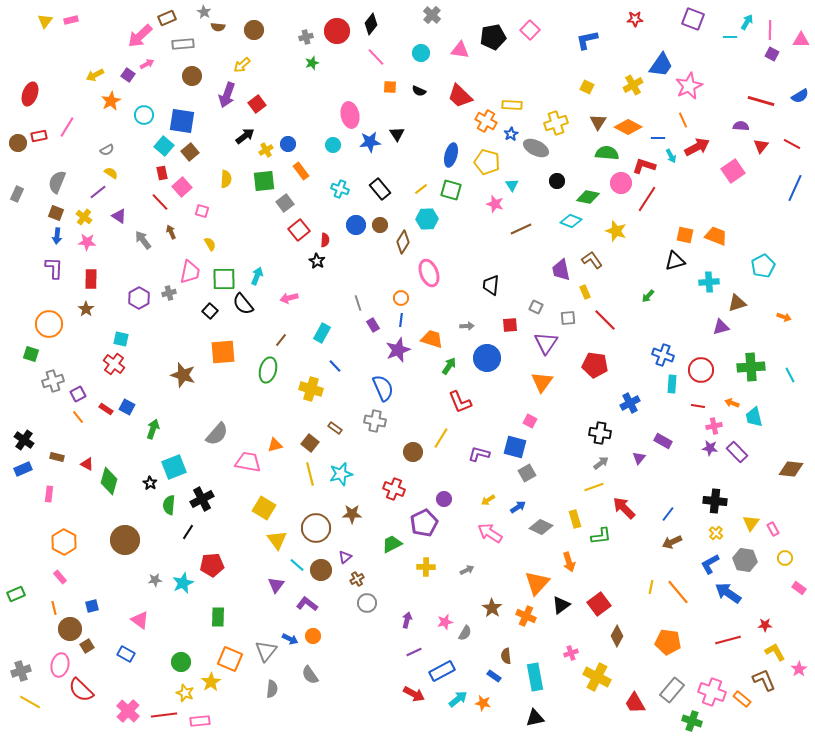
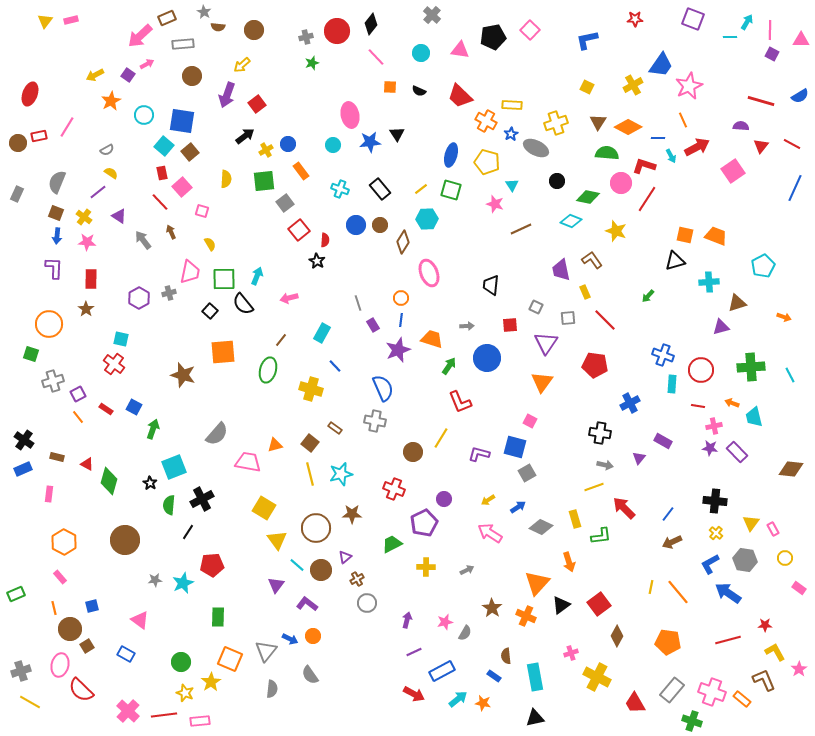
blue square at (127, 407): moved 7 px right
gray arrow at (601, 463): moved 4 px right, 2 px down; rotated 49 degrees clockwise
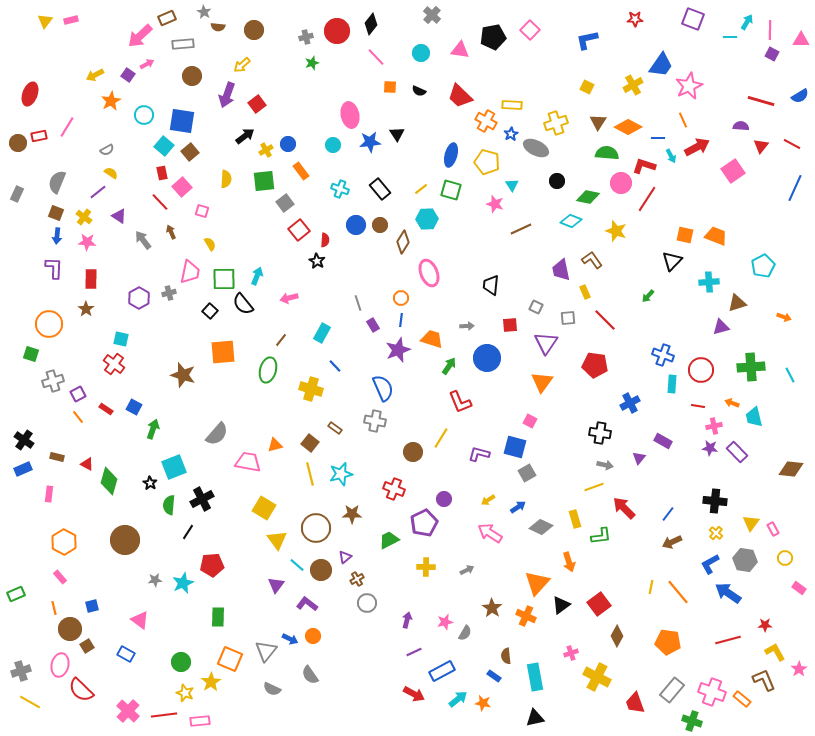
black triangle at (675, 261): moved 3 px left; rotated 30 degrees counterclockwise
green trapezoid at (392, 544): moved 3 px left, 4 px up
gray semicircle at (272, 689): rotated 108 degrees clockwise
red trapezoid at (635, 703): rotated 10 degrees clockwise
